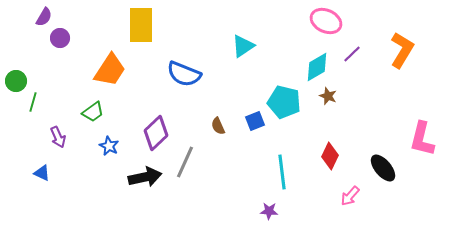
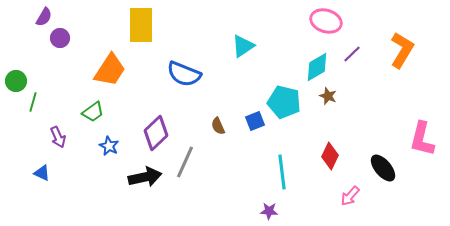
pink ellipse: rotated 8 degrees counterclockwise
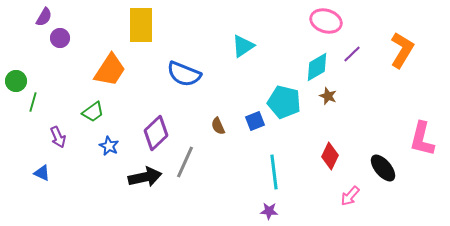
cyan line: moved 8 px left
